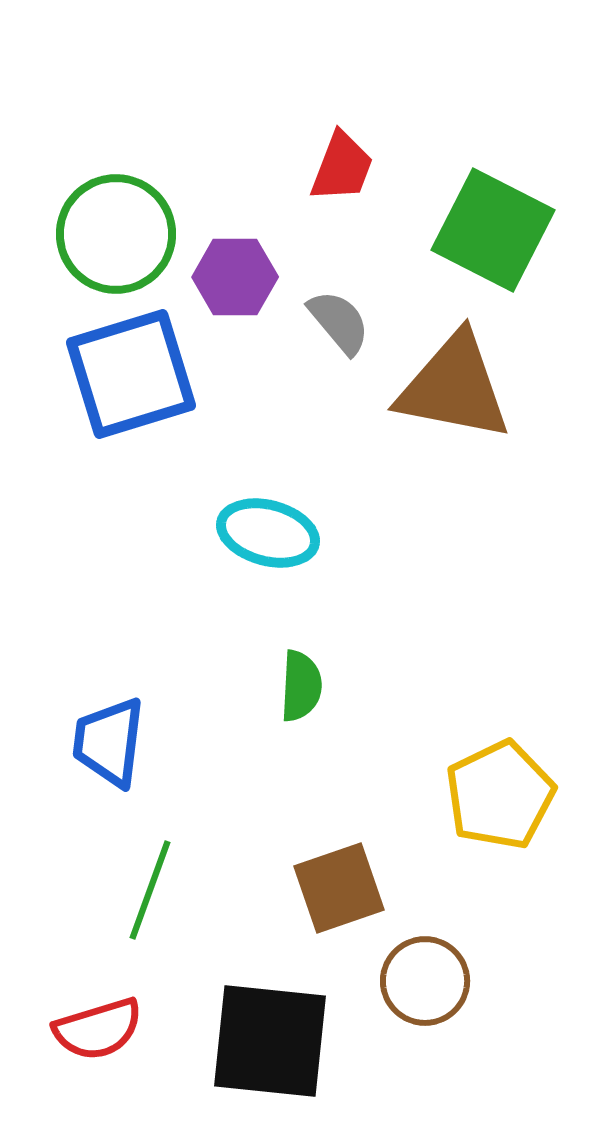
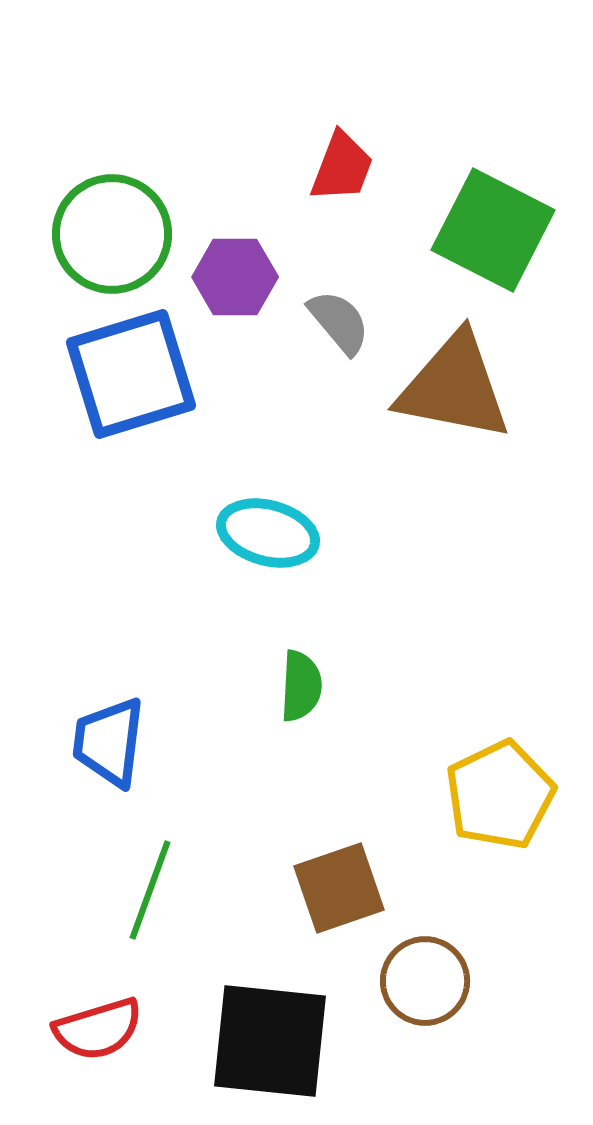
green circle: moved 4 px left
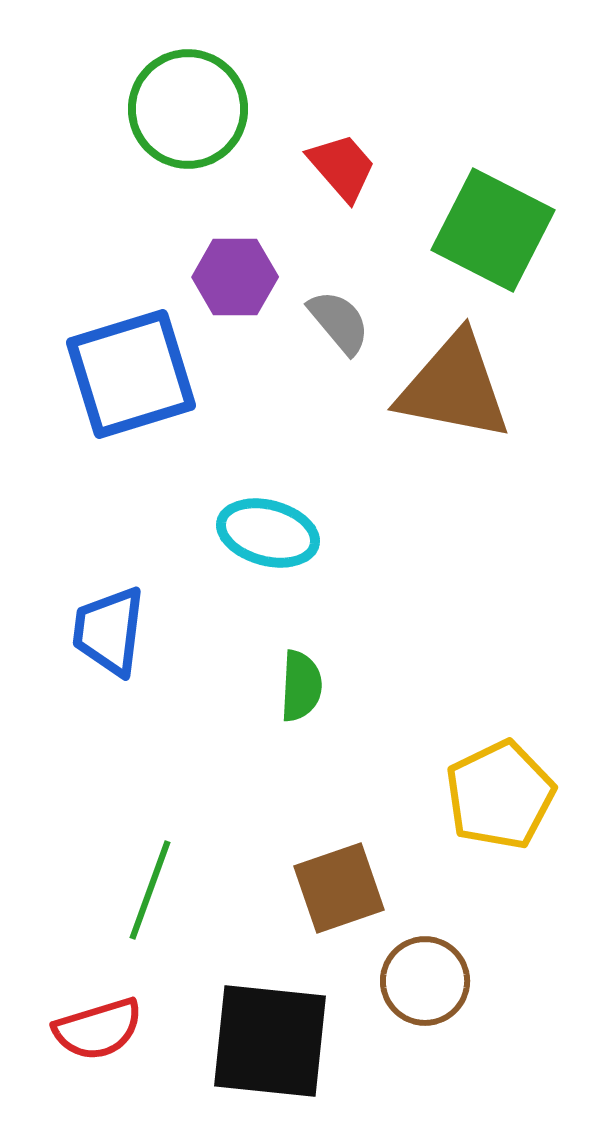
red trapezoid: rotated 62 degrees counterclockwise
green circle: moved 76 px right, 125 px up
blue trapezoid: moved 111 px up
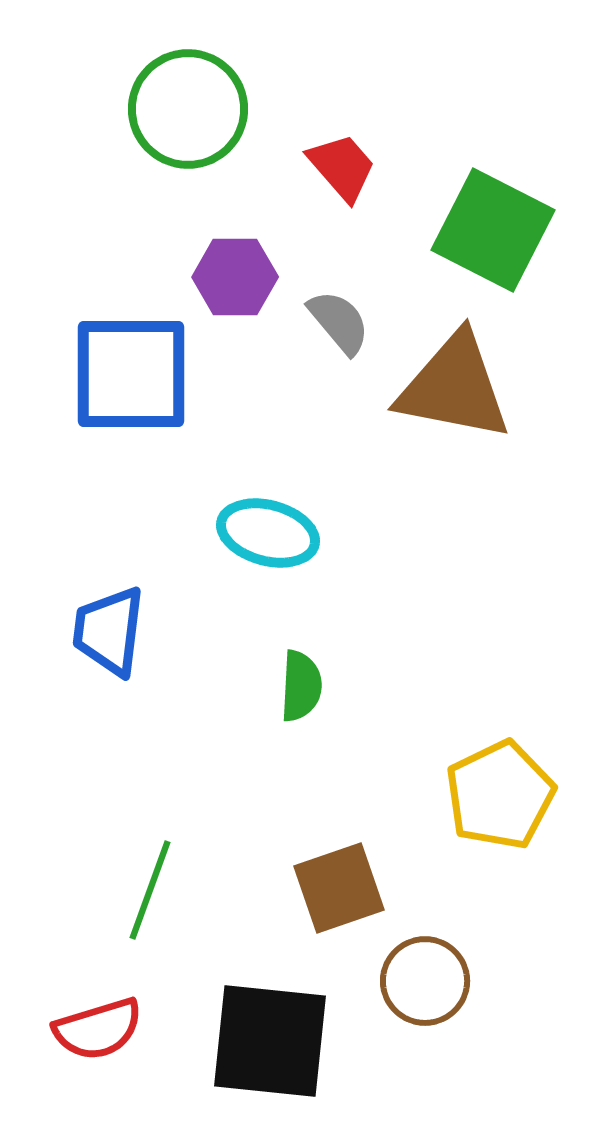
blue square: rotated 17 degrees clockwise
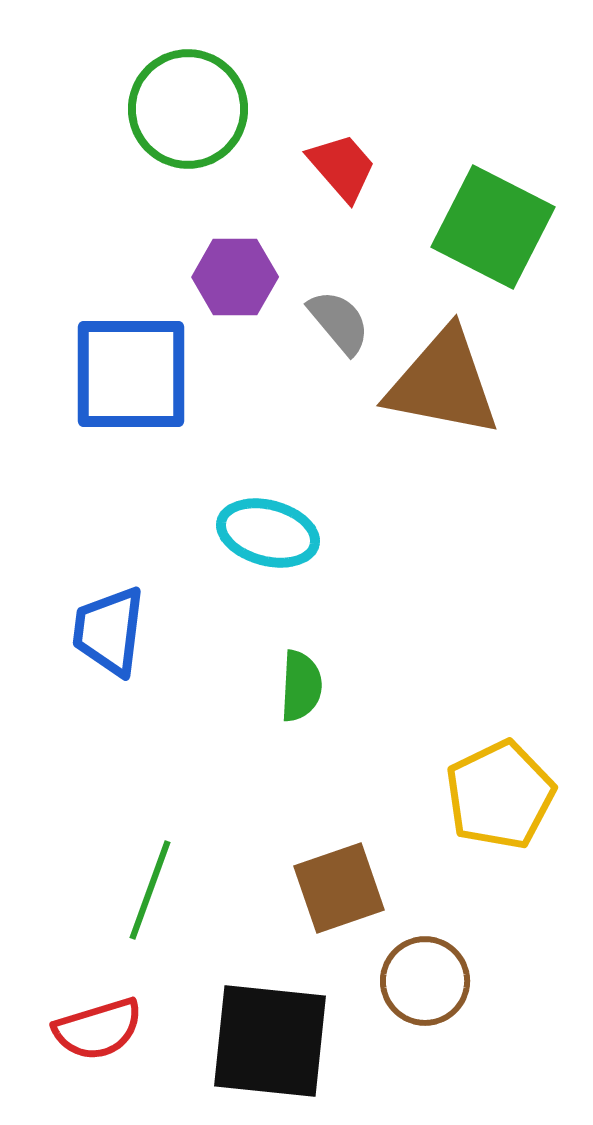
green square: moved 3 px up
brown triangle: moved 11 px left, 4 px up
